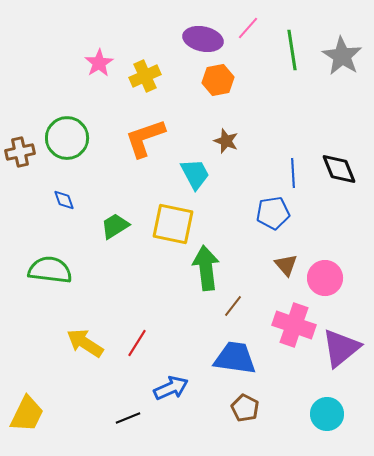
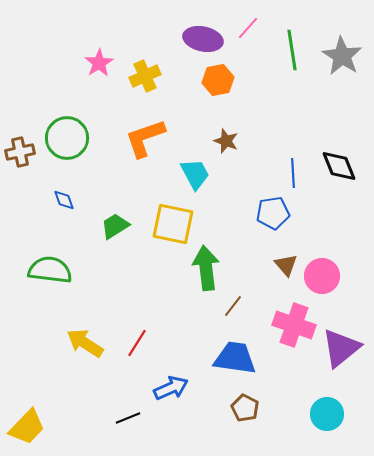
black diamond: moved 3 px up
pink circle: moved 3 px left, 2 px up
yellow trapezoid: moved 13 px down; rotated 18 degrees clockwise
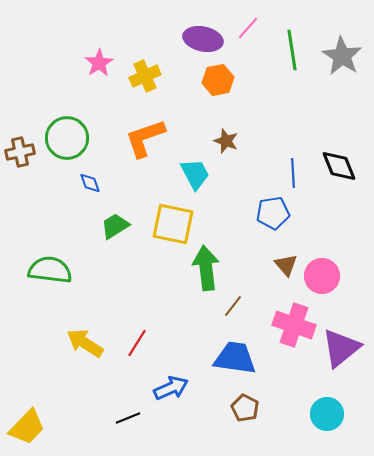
blue diamond: moved 26 px right, 17 px up
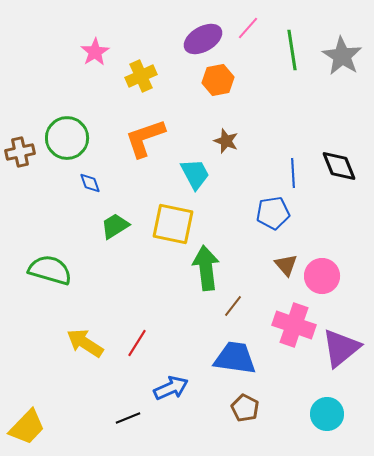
purple ellipse: rotated 42 degrees counterclockwise
pink star: moved 4 px left, 11 px up
yellow cross: moved 4 px left
green semicircle: rotated 9 degrees clockwise
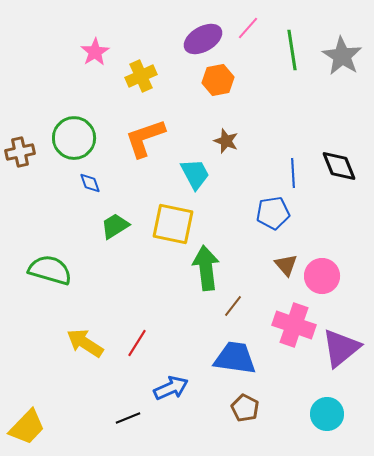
green circle: moved 7 px right
